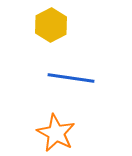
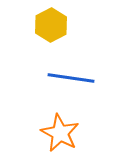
orange star: moved 4 px right
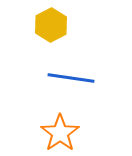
orange star: rotated 9 degrees clockwise
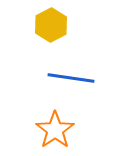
orange star: moved 5 px left, 3 px up
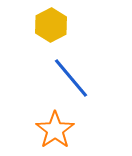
blue line: rotated 42 degrees clockwise
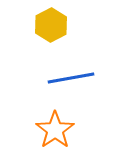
blue line: rotated 60 degrees counterclockwise
